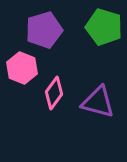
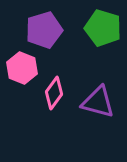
green pentagon: moved 1 px left, 1 px down
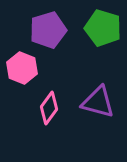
purple pentagon: moved 4 px right
pink diamond: moved 5 px left, 15 px down
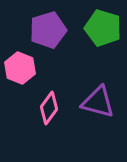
pink hexagon: moved 2 px left
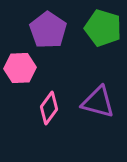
purple pentagon: rotated 21 degrees counterclockwise
pink hexagon: rotated 24 degrees counterclockwise
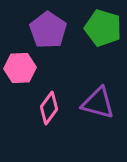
purple triangle: moved 1 px down
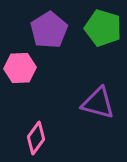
purple pentagon: moved 1 px right; rotated 6 degrees clockwise
pink diamond: moved 13 px left, 30 px down
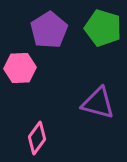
pink diamond: moved 1 px right
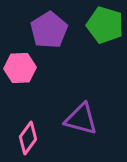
green pentagon: moved 2 px right, 3 px up
purple triangle: moved 17 px left, 16 px down
pink diamond: moved 9 px left
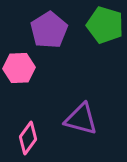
pink hexagon: moved 1 px left
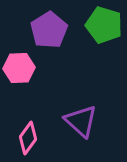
green pentagon: moved 1 px left
purple triangle: moved 2 px down; rotated 27 degrees clockwise
